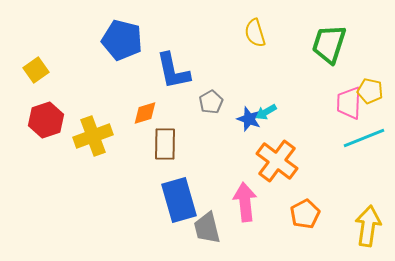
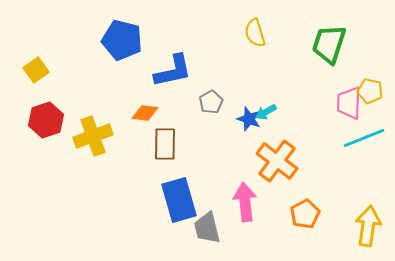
blue L-shape: rotated 90 degrees counterclockwise
orange diamond: rotated 24 degrees clockwise
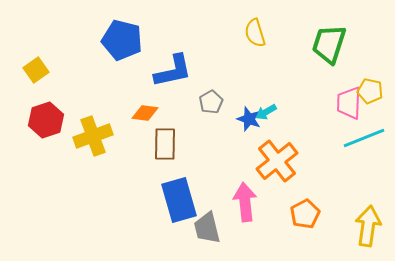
orange cross: rotated 15 degrees clockwise
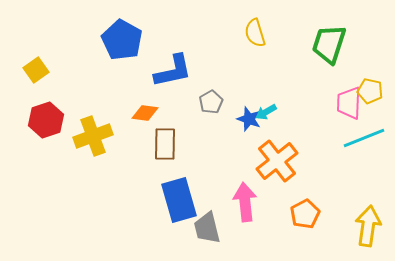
blue pentagon: rotated 15 degrees clockwise
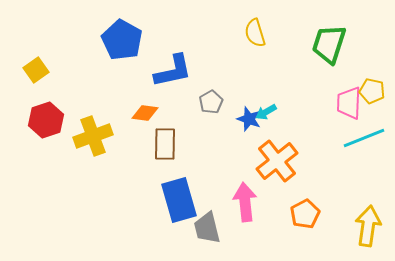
yellow pentagon: moved 2 px right
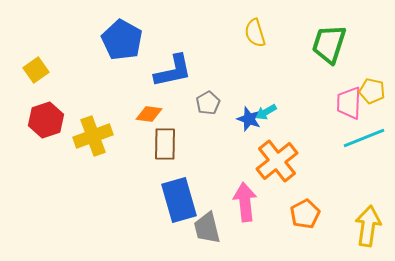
gray pentagon: moved 3 px left, 1 px down
orange diamond: moved 4 px right, 1 px down
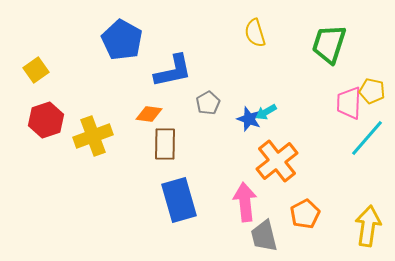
cyan line: moved 3 px right; rotated 27 degrees counterclockwise
gray trapezoid: moved 57 px right, 8 px down
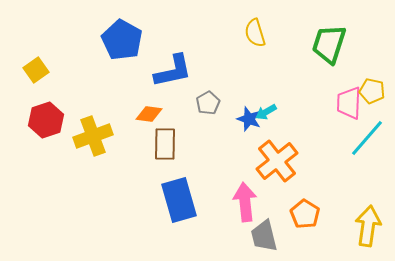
orange pentagon: rotated 12 degrees counterclockwise
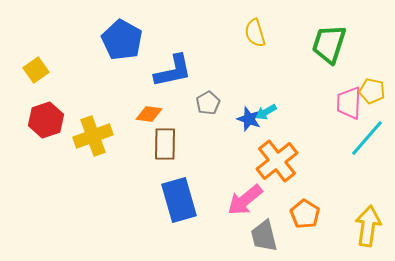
pink arrow: moved 2 px up; rotated 123 degrees counterclockwise
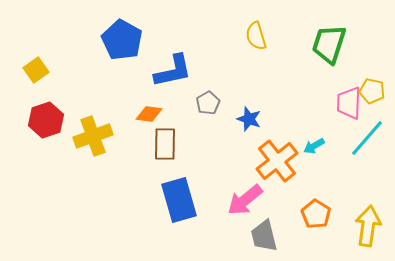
yellow semicircle: moved 1 px right, 3 px down
cyan arrow: moved 48 px right, 34 px down
orange pentagon: moved 11 px right
